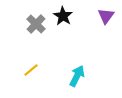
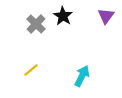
cyan arrow: moved 5 px right
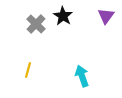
yellow line: moved 3 px left; rotated 35 degrees counterclockwise
cyan arrow: rotated 45 degrees counterclockwise
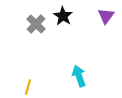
yellow line: moved 17 px down
cyan arrow: moved 3 px left
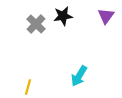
black star: rotated 30 degrees clockwise
cyan arrow: rotated 130 degrees counterclockwise
